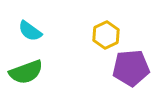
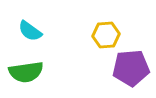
yellow hexagon: rotated 20 degrees clockwise
green semicircle: rotated 12 degrees clockwise
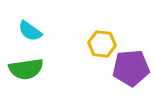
yellow hexagon: moved 4 px left, 9 px down; rotated 12 degrees clockwise
green semicircle: moved 3 px up
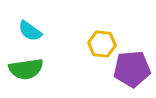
purple pentagon: moved 1 px right, 1 px down
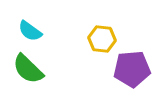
yellow hexagon: moved 5 px up
green semicircle: moved 2 px right; rotated 52 degrees clockwise
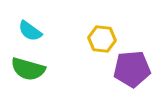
green semicircle: rotated 28 degrees counterclockwise
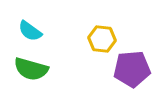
green semicircle: moved 3 px right
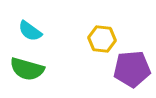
green semicircle: moved 4 px left
